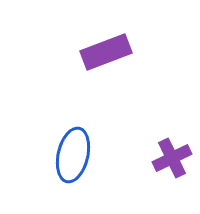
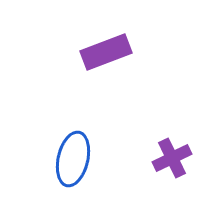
blue ellipse: moved 4 px down
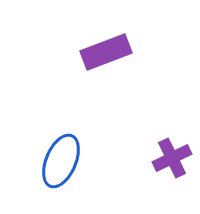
blue ellipse: moved 12 px left, 2 px down; rotated 10 degrees clockwise
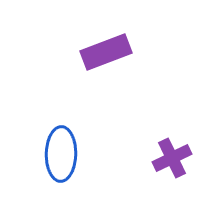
blue ellipse: moved 7 px up; rotated 22 degrees counterclockwise
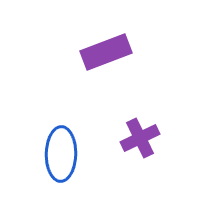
purple cross: moved 32 px left, 20 px up
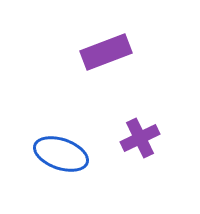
blue ellipse: rotated 72 degrees counterclockwise
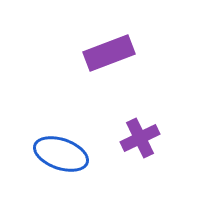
purple rectangle: moved 3 px right, 1 px down
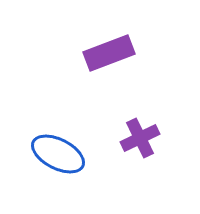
blue ellipse: moved 3 px left; rotated 8 degrees clockwise
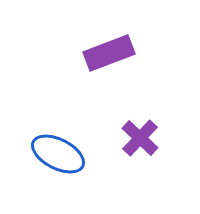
purple cross: rotated 21 degrees counterclockwise
